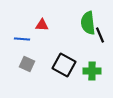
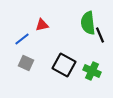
red triangle: rotated 16 degrees counterclockwise
blue line: rotated 42 degrees counterclockwise
gray square: moved 1 px left, 1 px up
green cross: rotated 24 degrees clockwise
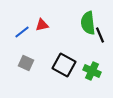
blue line: moved 7 px up
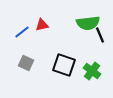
green semicircle: rotated 90 degrees counterclockwise
black square: rotated 10 degrees counterclockwise
green cross: rotated 12 degrees clockwise
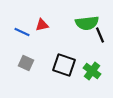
green semicircle: moved 1 px left
blue line: rotated 63 degrees clockwise
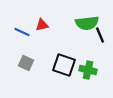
green cross: moved 4 px left, 1 px up; rotated 24 degrees counterclockwise
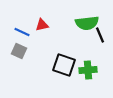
gray square: moved 7 px left, 12 px up
green cross: rotated 18 degrees counterclockwise
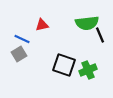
blue line: moved 7 px down
gray square: moved 3 px down; rotated 35 degrees clockwise
green cross: rotated 18 degrees counterclockwise
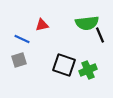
gray square: moved 6 px down; rotated 14 degrees clockwise
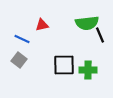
gray square: rotated 35 degrees counterclockwise
black square: rotated 20 degrees counterclockwise
green cross: rotated 24 degrees clockwise
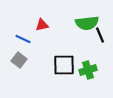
blue line: moved 1 px right
green cross: rotated 18 degrees counterclockwise
